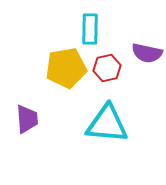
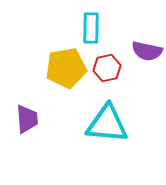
cyan rectangle: moved 1 px right, 1 px up
purple semicircle: moved 2 px up
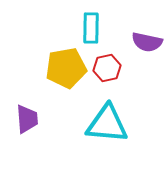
purple semicircle: moved 9 px up
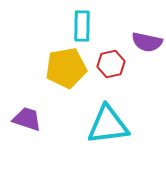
cyan rectangle: moved 9 px left, 2 px up
red hexagon: moved 4 px right, 4 px up
purple trapezoid: rotated 68 degrees counterclockwise
cyan triangle: moved 1 px right, 1 px down; rotated 12 degrees counterclockwise
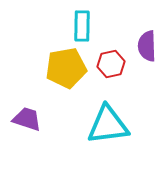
purple semicircle: moved 4 px down; rotated 76 degrees clockwise
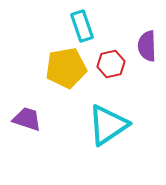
cyan rectangle: rotated 20 degrees counterclockwise
cyan triangle: rotated 27 degrees counterclockwise
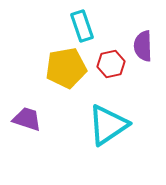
purple semicircle: moved 4 px left
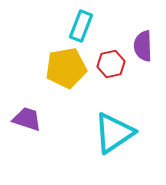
cyan rectangle: moved 1 px left; rotated 40 degrees clockwise
cyan triangle: moved 6 px right, 8 px down
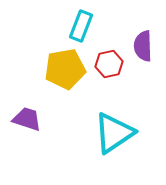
red hexagon: moved 2 px left
yellow pentagon: moved 1 px left, 1 px down
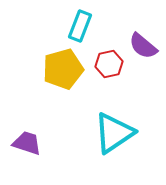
cyan rectangle: moved 1 px left
purple semicircle: rotated 48 degrees counterclockwise
yellow pentagon: moved 2 px left; rotated 6 degrees counterclockwise
purple trapezoid: moved 24 px down
